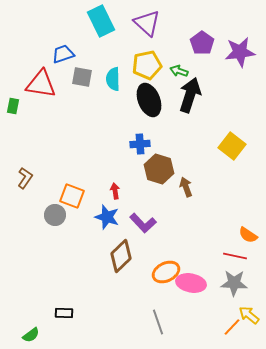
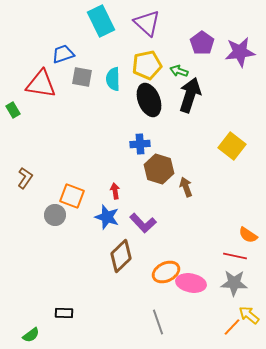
green rectangle: moved 4 px down; rotated 42 degrees counterclockwise
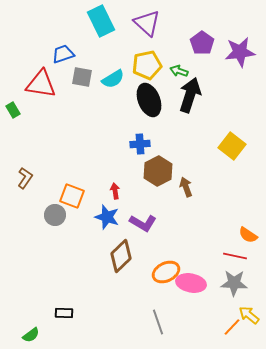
cyan semicircle: rotated 120 degrees counterclockwise
brown hexagon: moved 1 px left, 2 px down; rotated 16 degrees clockwise
purple L-shape: rotated 16 degrees counterclockwise
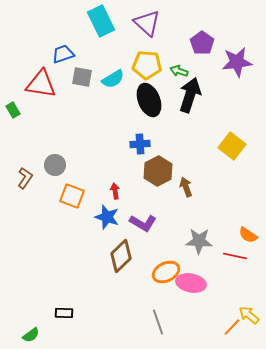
purple star: moved 3 px left, 10 px down
yellow pentagon: rotated 16 degrees clockwise
gray circle: moved 50 px up
gray star: moved 35 px left, 42 px up
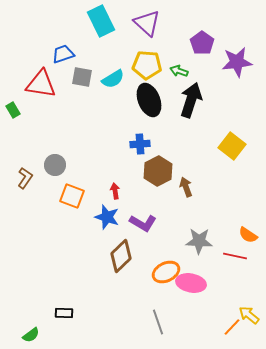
black arrow: moved 1 px right, 5 px down
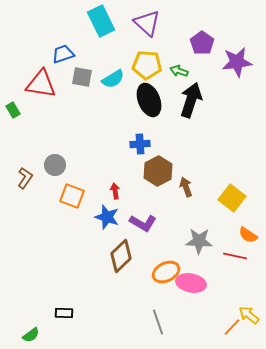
yellow square: moved 52 px down
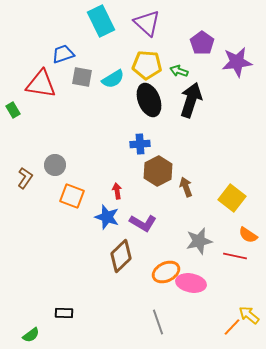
red arrow: moved 2 px right
gray star: rotated 16 degrees counterclockwise
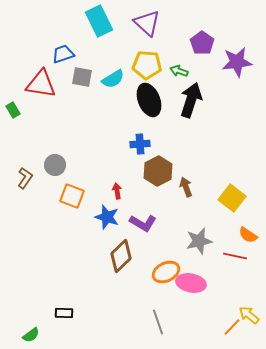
cyan rectangle: moved 2 px left
